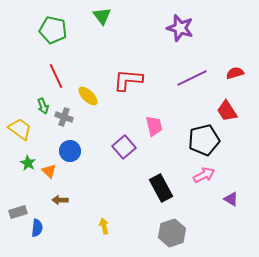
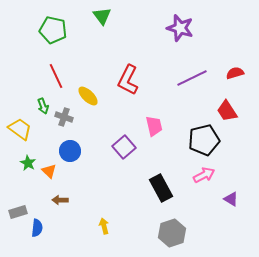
red L-shape: rotated 68 degrees counterclockwise
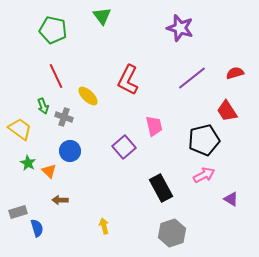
purple line: rotated 12 degrees counterclockwise
blue semicircle: rotated 24 degrees counterclockwise
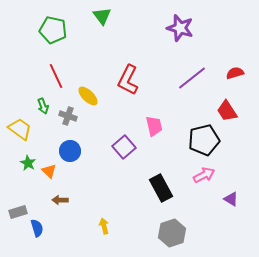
gray cross: moved 4 px right, 1 px up
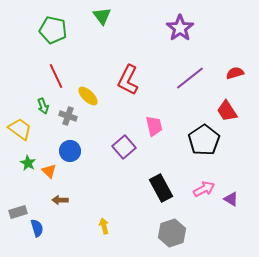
purple star: rotated 20 degrees clockwise
purple line: moved 2 px left
black pentagon: rotated 20 degrees counterclockwise
pink arrow: moved 14 px down
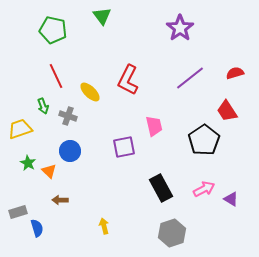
yellow ellipse: moved 2 px right, 4 px up
yellow trapezoid: rotated 55 degrees counterclockwise
purple square: rotated 30 degrees clockwise
